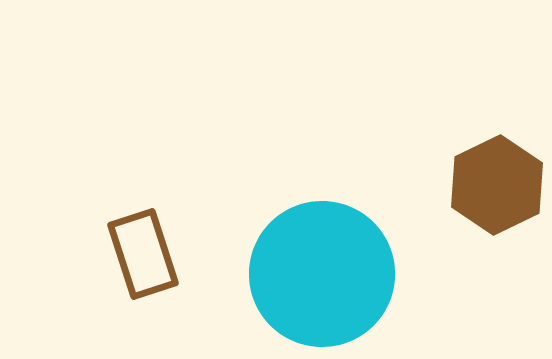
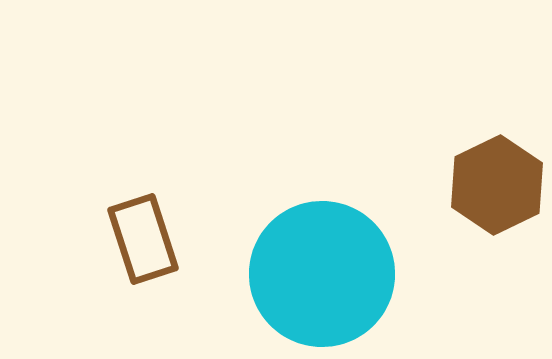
brown rectangle: moved 15 px up
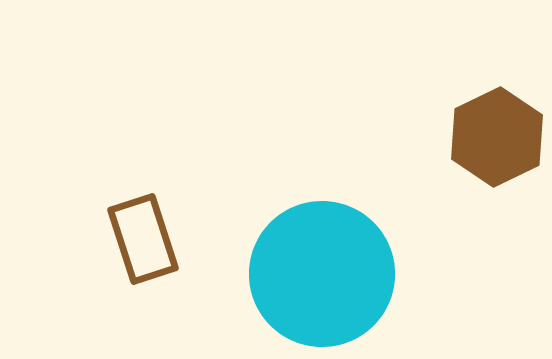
brown hexagon: moved 48 px up
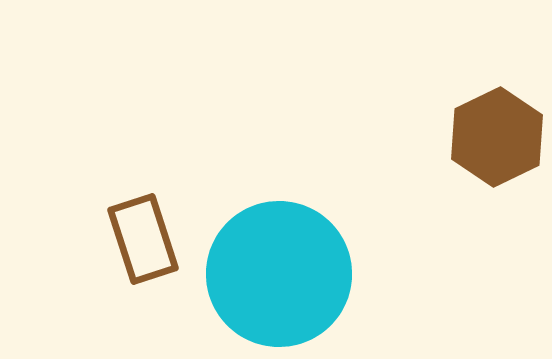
cyan circle: moved 43 px left
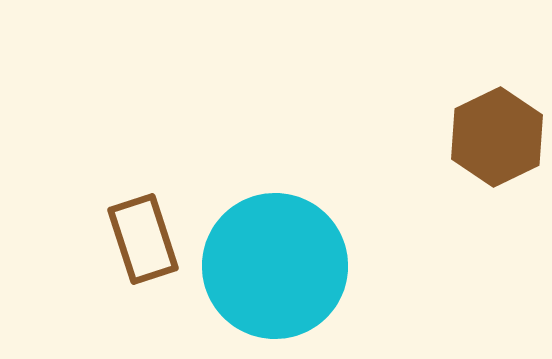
cyan circle: moved 4 px left, 8 px up
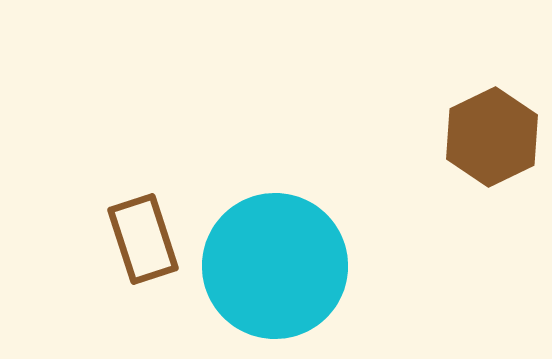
brown hexagon: moved 5 px left
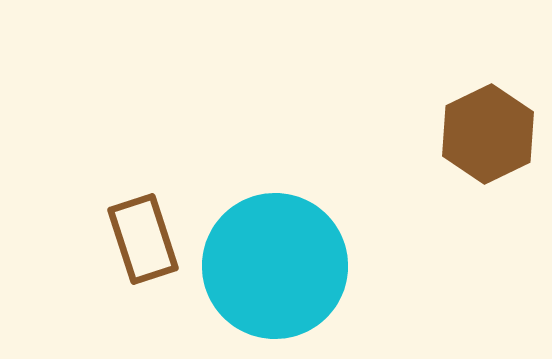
brown hexagon: moved 4 px left, 3 px up
